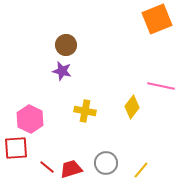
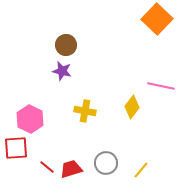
orange square: rotated 24 degrees counterclockwise
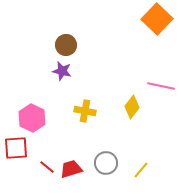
pink hexagon: moved 2 px right, 1 px up
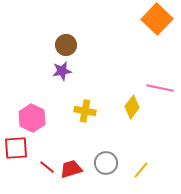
purple star: rotated 24 degrees counterclockwise
pink line: moved 1 px left, 2 px down
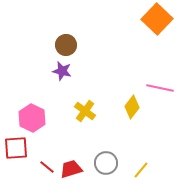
purple star: rotated 24 degrees clockwise
yellow cross: rotated 25 degrees clockwise
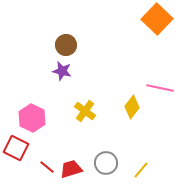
red square: rotated 30 degrees clockwise
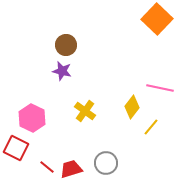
yellow line: moved 10 px right, 43 px up
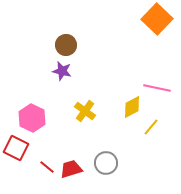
pink line: moved 3 px left
yellow diamond: rotated 25 degrees clockwise
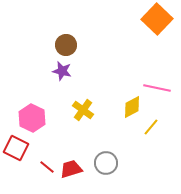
yellow cross: moved 2 px left, 1 px up
